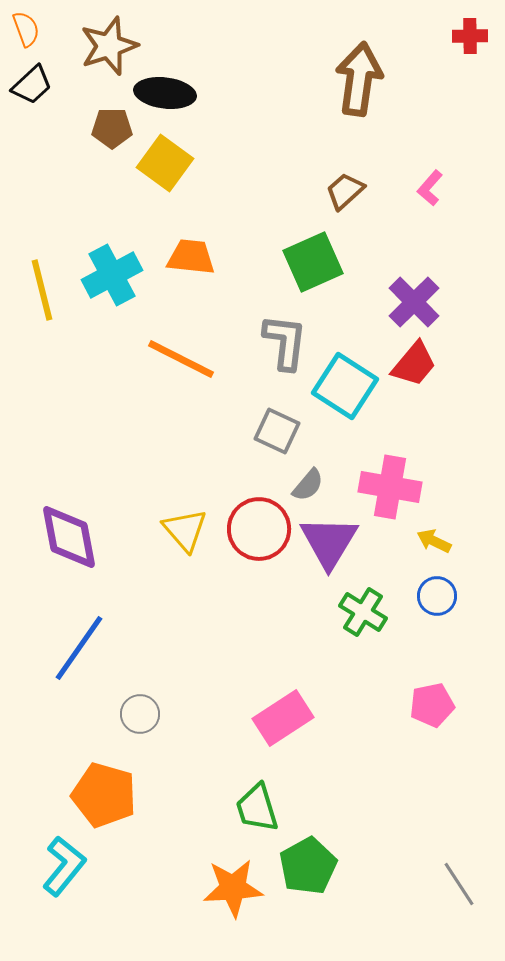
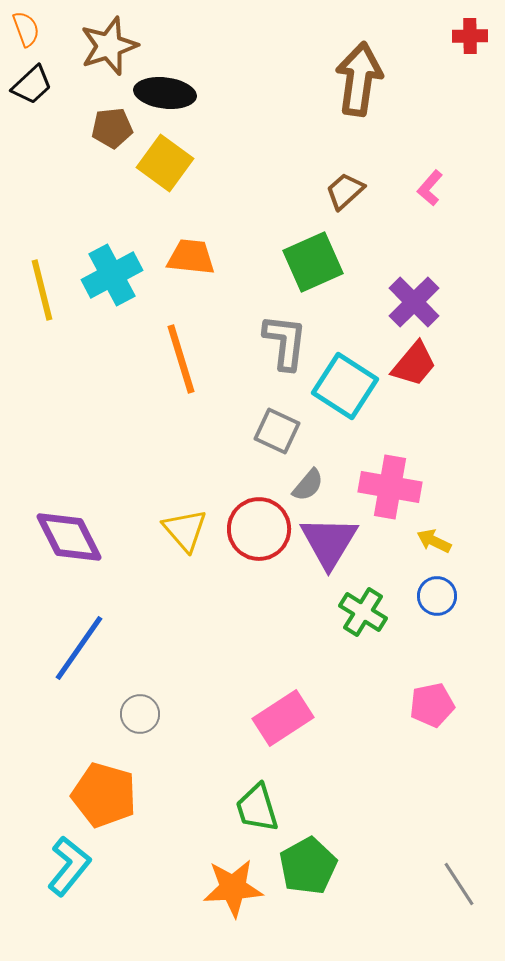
brown pentagon: rotated 6 degrees counterclockwise
orange line: rotated 46 degrees clockwise
purple diamond: rotated 16 degrees counterclockwise
cyan L-shape: moved 5 px right
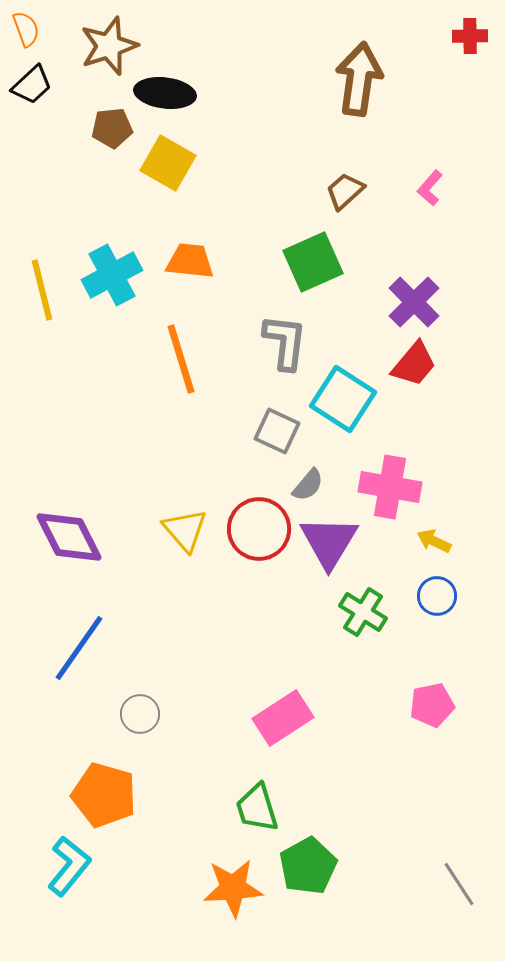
yellow square: moved 3 px right; rotated 6 degrees counterclockwise
orange trapezoid: moved 1 px left, 4 px down
cyan square: moved 2 px left, 13 px down
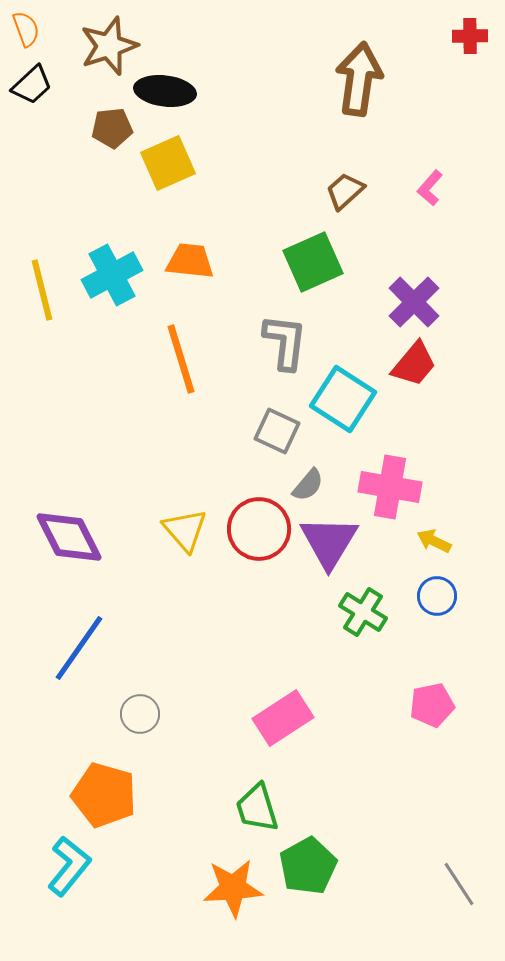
black ellipse: moved 2 px up
yellow square: rotated 36 degrees clockwise
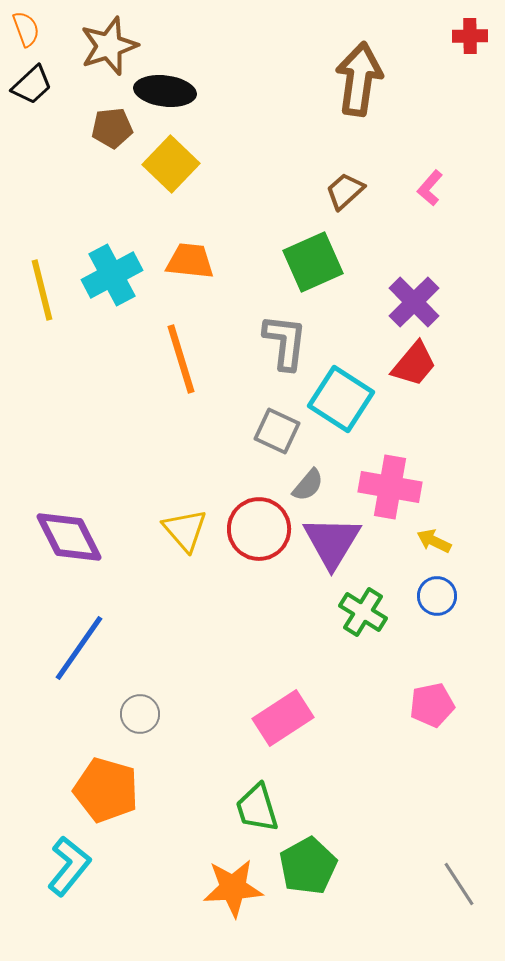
yellow square: moved 3 px right, 1 px down; rotated 22 degrees counterclockwise
cyan square: moved 2 px left
purple triangle: moved 3 px right
orange pentagon: moved 2 px right, 5 px up
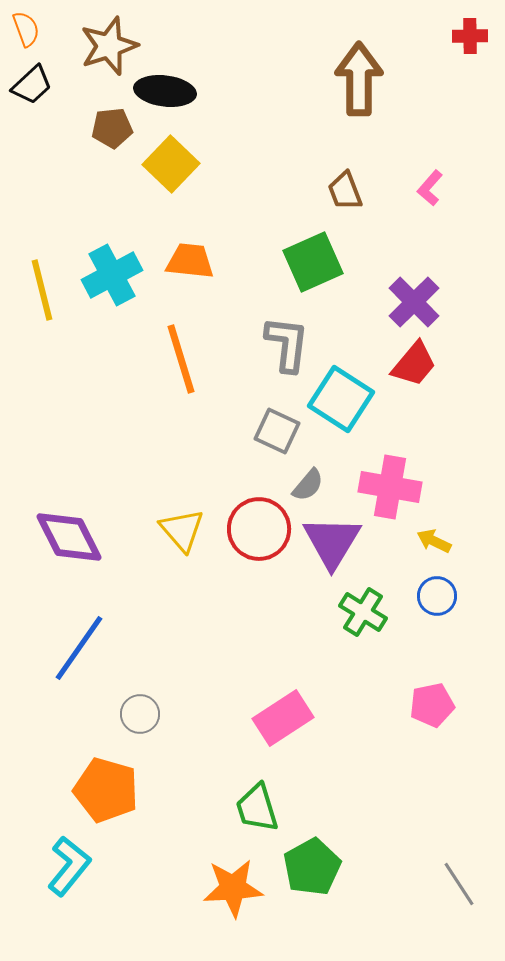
brown arrow: rotated 8 degrees counterclockwise
brown trapezoid: rotated 69 degrees counterclockwise
gray L-shape: moved 2 px right, 2 px down
yellow triangle: moved 3 px left
green pentagon: moved 4 px right, 1 px down
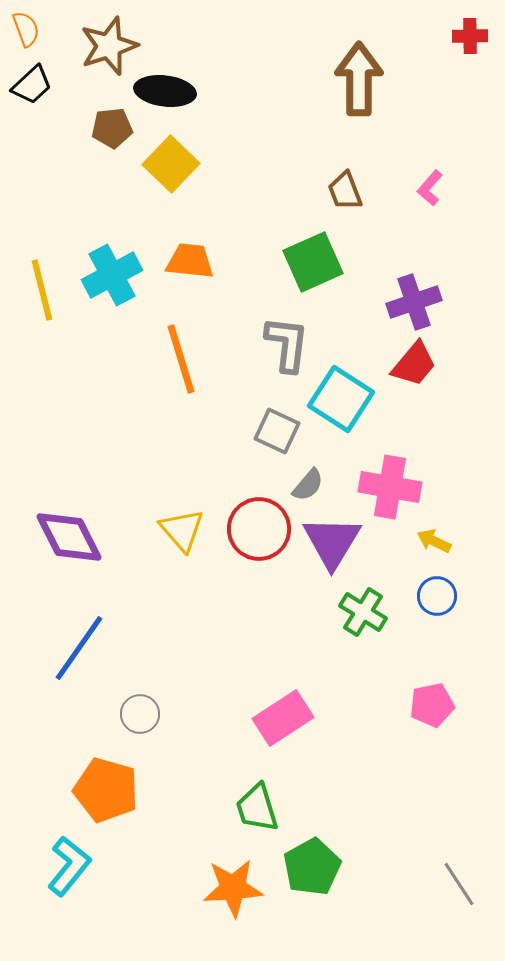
purple cross: rotated 26 degrees clockwise
